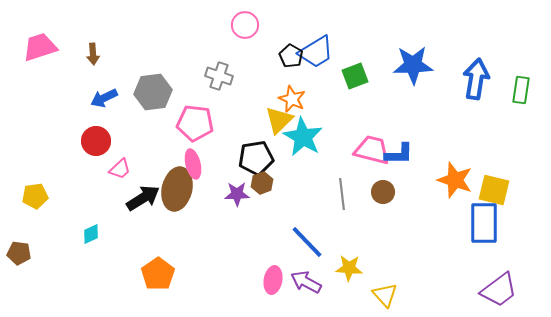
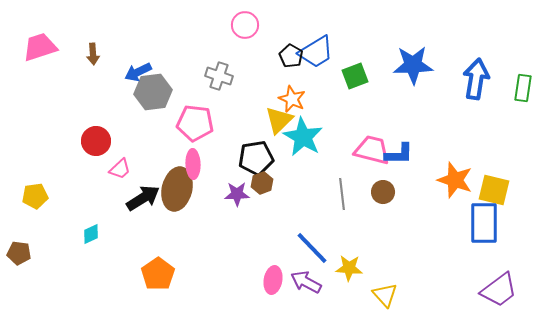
green rectangle at (521, 90): moved 2 px right, 2 px up
blue arrow at (104, 98): moved 34 px right, 26 px up
pink ellipse at (193, 164): rotated 12 degrees clockwise
blue line at (307, 242): moved 5 px right, 6 px down
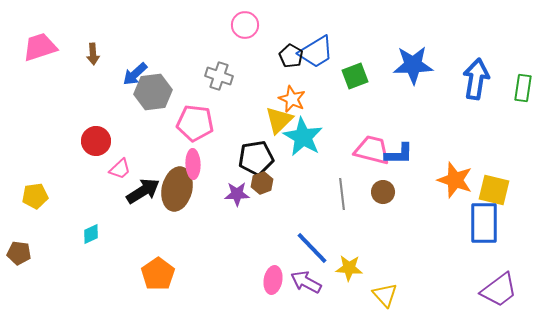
blue arrow at (138, 72): moved 3 px left, 2 px down; rotated 16 degrees counterclockwise
black arrow at (143, 198): moved 7 px up
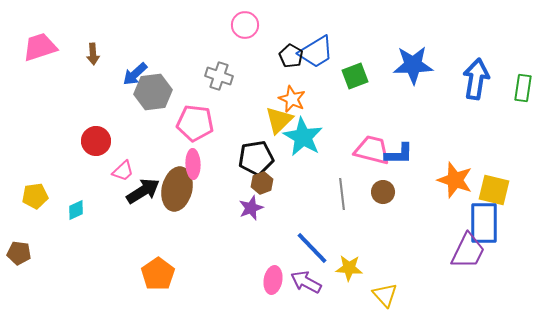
pink trapezoid at (120, 169): moved 3 px right, 2 px down
purple star at (237, 194): moved 14 px right, 14 px down; rotated 20 degrees counterclockwise
cyan diamond at (91, 234): moved 15 px left, 24 px up
purple trapezoid at (499, 290): moved 31 px left, 39 px up; rotated 27 degrees counterclockwise
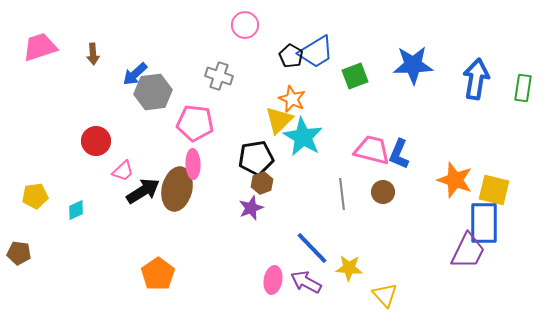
blue L-shape at (399, 154): rotated 112 degrees clockwise
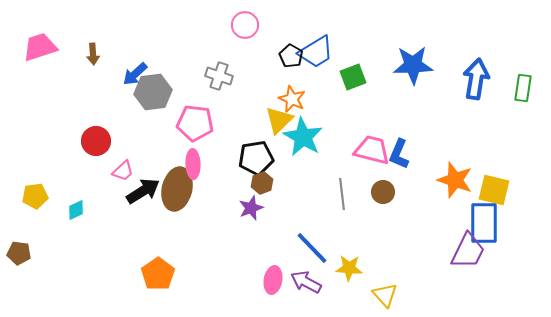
green square at (355, 76): moved 2 px left, 1 px down
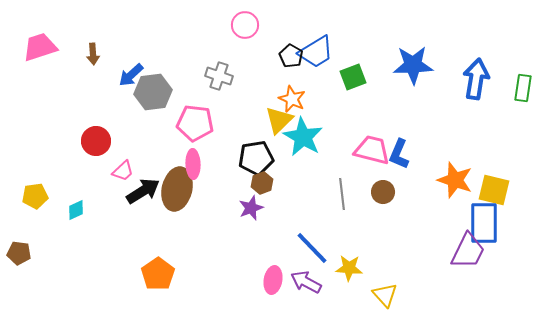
blue arrow at (135, 74): moved 4 px left, 1 px down
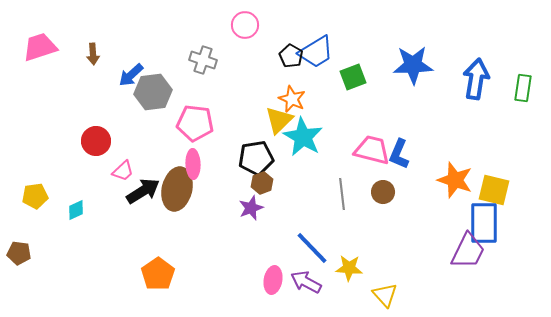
gray cross at (219, 76): moved 16 px left, 16 px up
